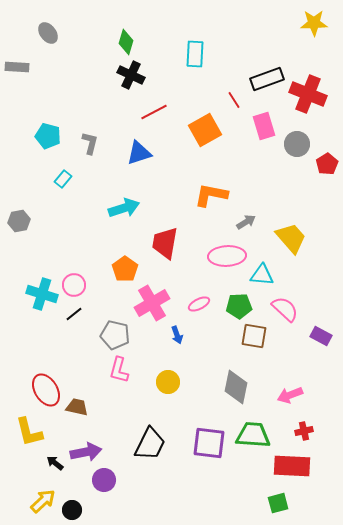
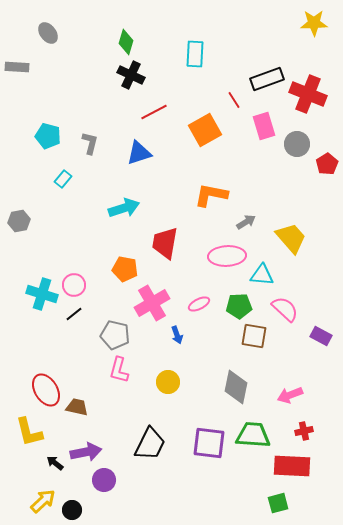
orange pentagon at (125, 269): rotated 25 degrees counterclockwise
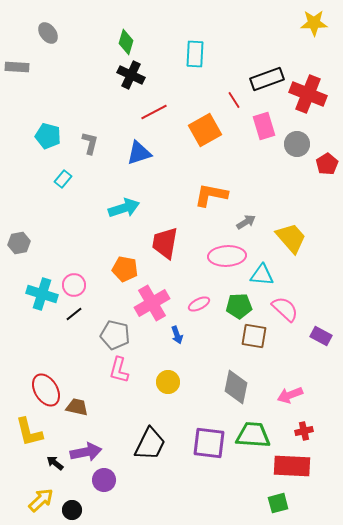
gray hexagon at (19, 221): moved 22 px down
yellow arrow at (43, 501): moved 2 px left, 1 px up
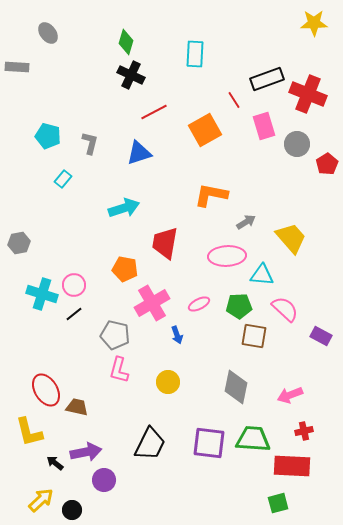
green trapezoid at (253, 435): moved 4 px down
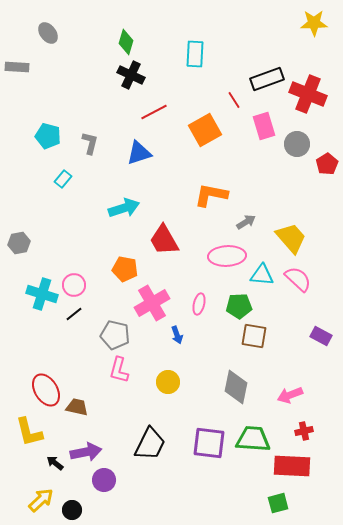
red trapezoid at (165, 243): moved 1 px left, 3 px up; rotated 40 degrees counterclockwise
pink ellipse at (199, 304): rotated 50 degrees counterclockwise
pink semicircle at (285, 309): moved 13 px right, 30 px up
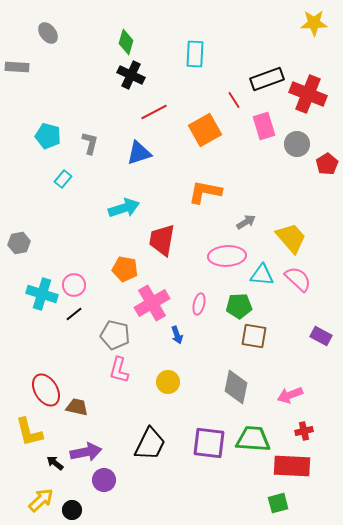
orange L-shape at (211, 195): moved 6 px left, 3 px up
red trapezoid at (164, 240): moved 2 px left; rotated 40 degrees clockwise
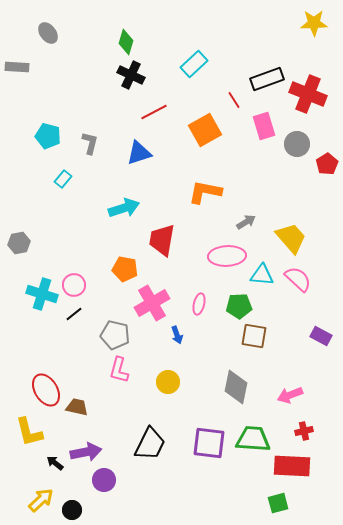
cyan rectangle at (195, 54): moved 1 px left, 10 px down; rotated 44 degrees clockwise
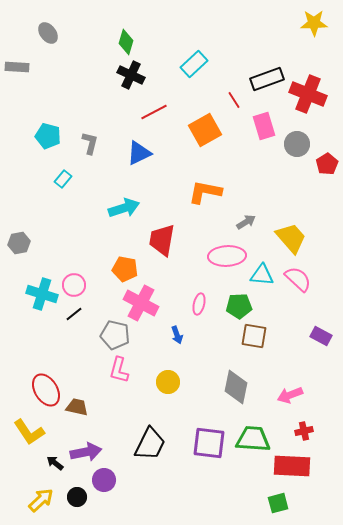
blue triangle at (139, 153): rotated 8 degrees counterclockwise
pink cross at (152, 303): moved 11 px left; rotated 32 degrees counterclockwise
yellow L-shape at (29, 432): rotated 20 degrees counterclockwise
black circle at (72, 510): moved 5 px right, 13 px up
